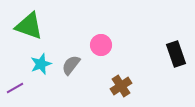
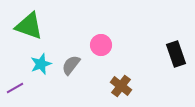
brown cross: rotated 20 degrees counterclockwise
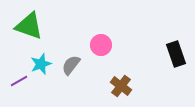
purple line: moved 4 px right, 7 px up
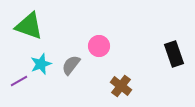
pink circle: moved 2 px left, 1 px down
black rectangle: moved 2 px left
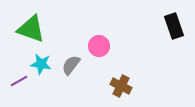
green triangle: moved 2 px right, 3 px down
black rectangle: moved 28 px up
cyan star: rotated 30 degrees clockwise
brown cross: rotated 10 degrees counterclockwise
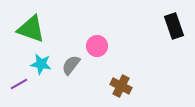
pink circle: moved 2 px left
purple line: moved 3 px down
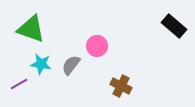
black rectangle: rotated 30 degrees counterclockwise
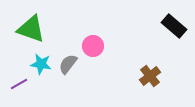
pink circle: moved 4 px left
gray semicircle: moved 3 px left, 1 px up
brown cross: moved 29 px right, 10 px up; rotated 25 degrees clockwise
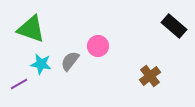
pink circle: moved 5 px right
gray semicircle: moved 2 px right, 3 px up
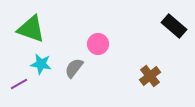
pink circle: moved 2 px up
gray semicircle: moved 4 px right, 7 px down
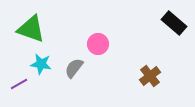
black rectangle: moved 3 px up
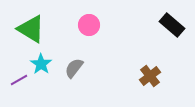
black rectangle: moved 2 px left, 2 px down
green triangle: rotated 12 degrees clockwise
pink circle: moved 9 px left, 19 px up
cyan star: rotated 25 degrees clockwise
purple line: moved 4 px up
